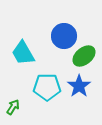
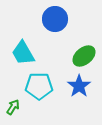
blue circle: moved 9 px left, 17 px up
cyan pentagon: moved 8 px left, 1 px up
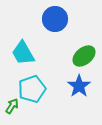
cyan pentagon: moved 7 px left, 3 px down; rotated 20 degrees counterclockwise
green arrow: moved 1 px left, 1 px up
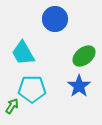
cyan pentagon: rotated 20 degrees clockwise
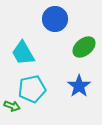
green ellipse: moved 9 px up
cyan pentagon: rotated 12 degrees counterclockwise
green arrow: rotated 77 degrees clockwise
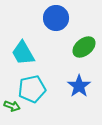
blue circle: moved 1 px right, 1 px up
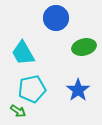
green ellipse: rotated 25 degrees clockwise
blue star: moved 1 px left, 4 px down
green arrow: moved 6 px right, 5 px down; rotated 14 degrees clockwise
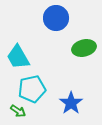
green ellipse: moved 1 px down
cyan trapezoid: moved 5 px left, 4 px down
blue star: moved 7 px left, 13 px down
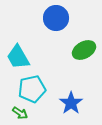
green ellipse: moved 2 px down; rotated 15 degrees counterclockwise
green arrow: moved 2 px right, 2 px down
